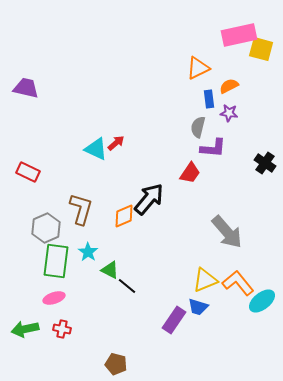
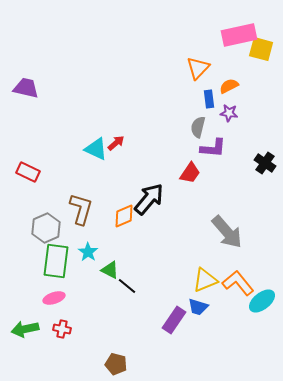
orange triangle: rotated 20 degrees counterclockwise
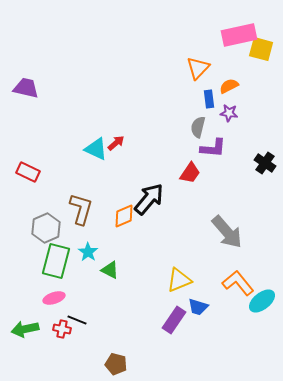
green rectangle: rotated 8 degrees clockwise
yellow triangle: moved 26 px left
black line: moved 50 px left, 34 px down; rotated 18 degrees counterclockwise
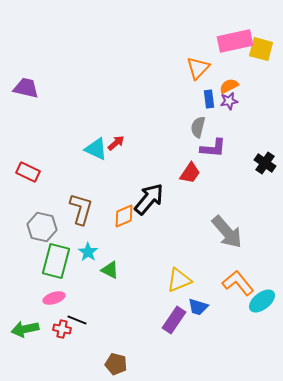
pink rectangle: moved 4 px left, 6 px down
purple star: moved 12 px up; rotated 18 degrees counterclockwise
gray hexagon: moved 4 px left, 1 px up; rotated 24 degrees counterclockwise
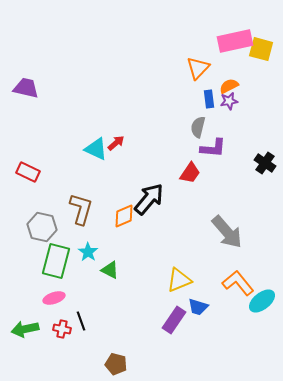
black line: moved 4 px right, 1 px down; rotated 48 degrees clockwise
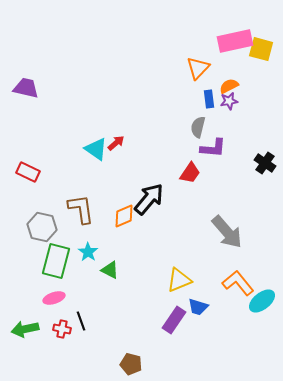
cyan triangle: rotated 10 degrees clockwise
brown L-shape: rotated 24 degrees counterclockwise
brown pentagon: moved 15 px right
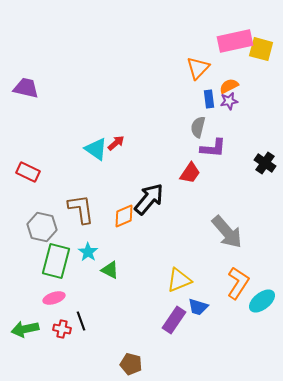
orange L-shape: rotated 72 degrees clockwise
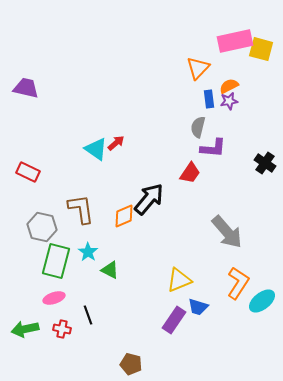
black line: moved 7 px right, 6 px up
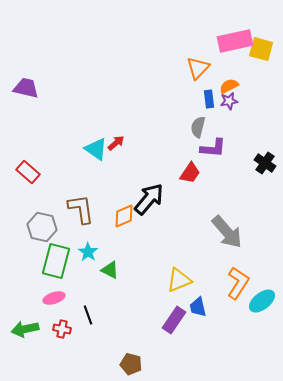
red rectangle: rotated 15 degrees clockwise
blue trapezoid: rotated 60 degrees clockwise
